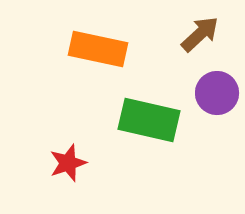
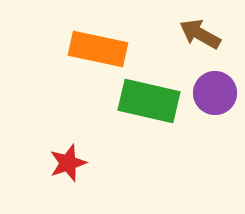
brown arrow: rotated 108 degrees counterclockwise
purple circle: moved 2 px left
green rectangle: moved 19 px up
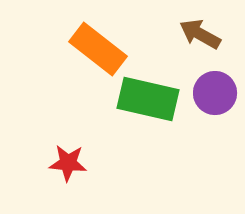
orange rectangle: rotated 26 degrees clockwise
green rectangle: moved 1 px left, 2 px up
red star: rotated 24 degrees clockwise
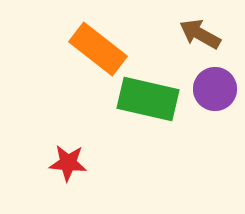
purple circle: moved 4 px up
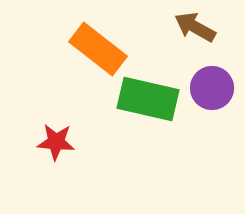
brown arrow: moved 5 px left, 7 px up
purple circle: moved 3 px left, 1 px up
red star: moved 12 px left, 21 px up
